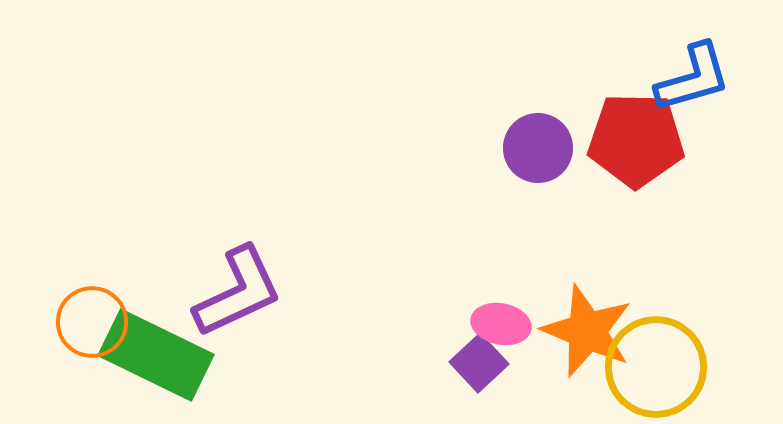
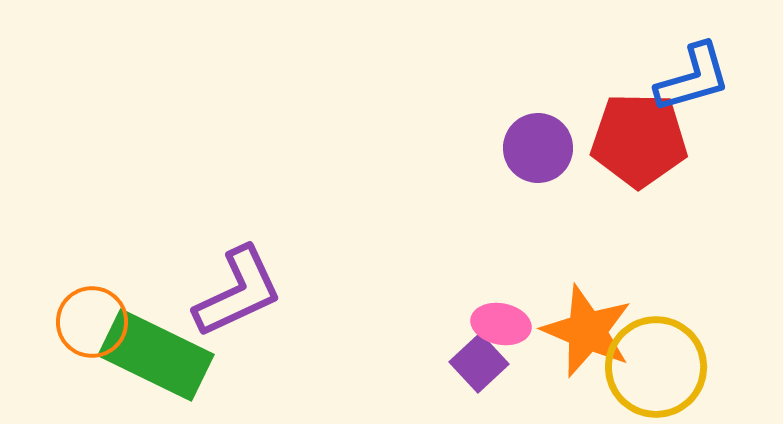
red pentagon: moved 3 px right
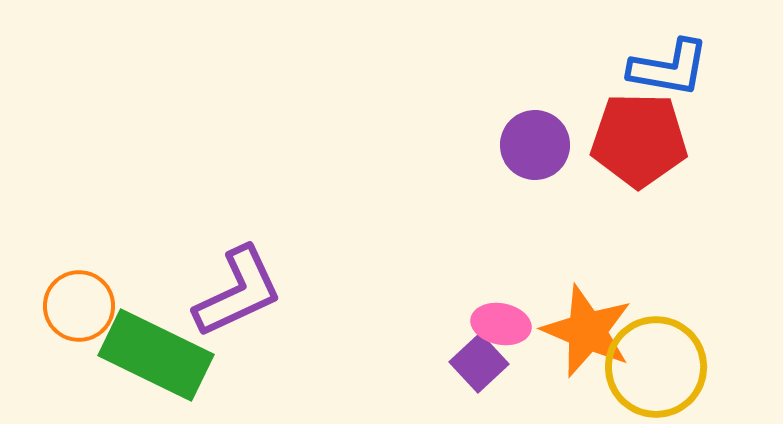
blue L-shape: moved 24 px left, 10 px up; rotated 26 degrees clockwise
purple circle: moved 3 px left, 3 px up
orange circle: moved 13 px left, 16 px up
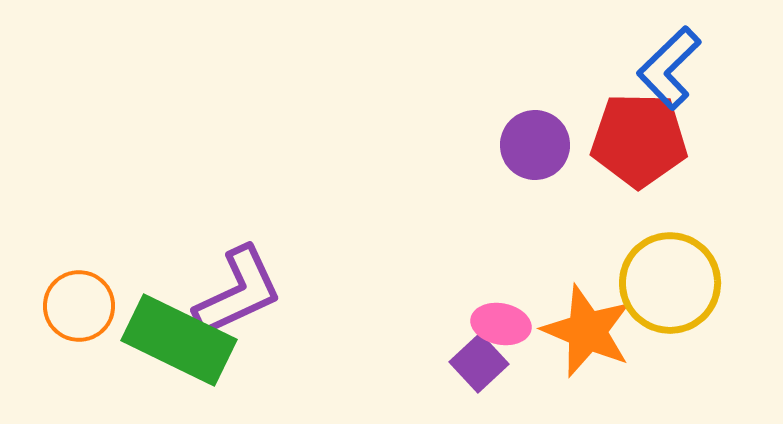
blue L-shape: rotated 126 degrees clockwise
green rectangle: moved 23 px right, 15 px up
yellow circle: moved 14 px right, 84 px up
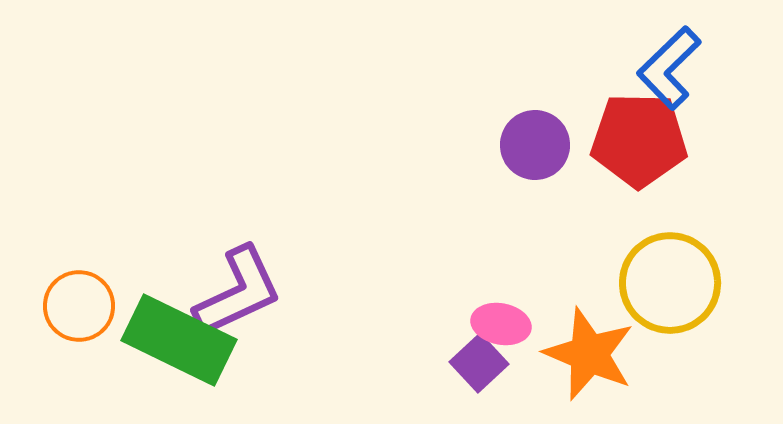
orange star: moved 2 px right, 23 px down
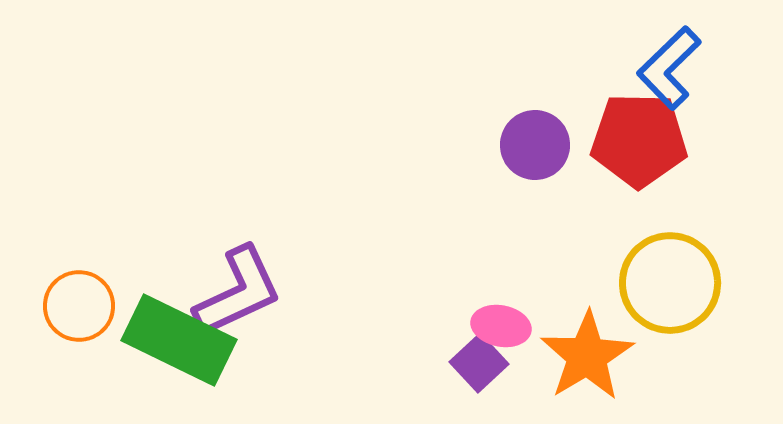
pink ellipse: moved 2 px down
orange star: moved 2 px left, 2 px down; rotated 18 degrees clockwise
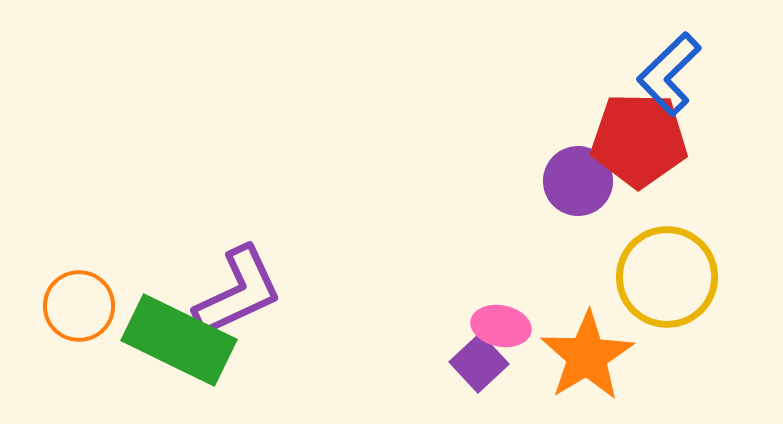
blue L-shape: moved 6 px down
purple circle: moved 43 px right, 36 px down
yellow circle: moved 3 px left, 6 px up
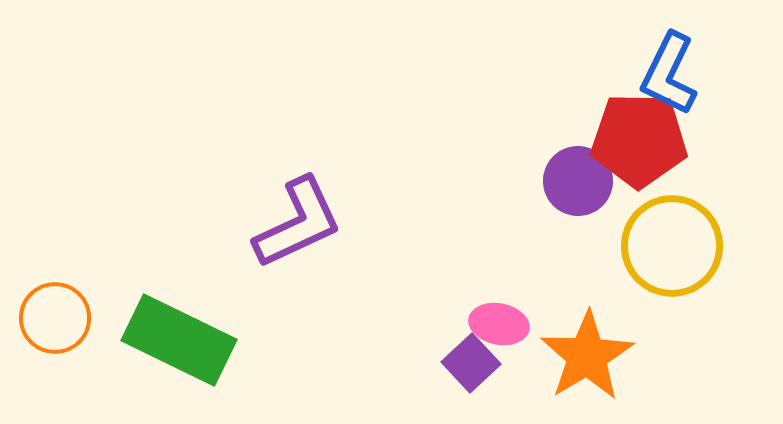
blue L-shape: rotated 20 degrees counterclockwise
yellow circle: moved 5 px right, 31 px up
purple L-shape: moved 60 px right, 69 px up
orange circle: moved 24 px left, 12 px down
pink ellipse: moved 2 px left, 2 px up
purple square: moved 8 px left
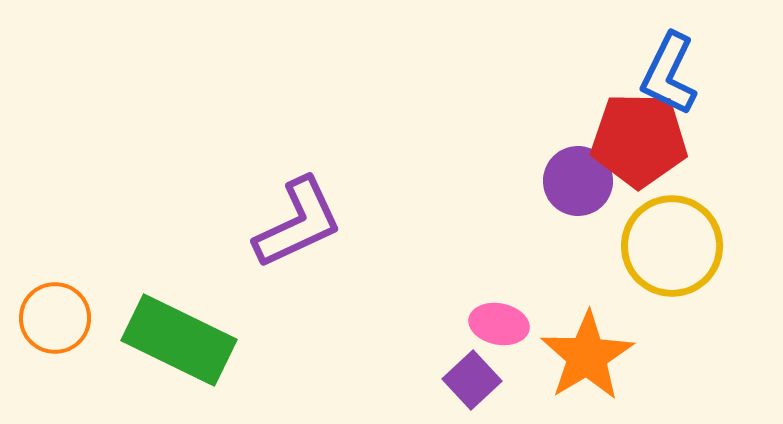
purple square: moved 1 px right, 17 px down
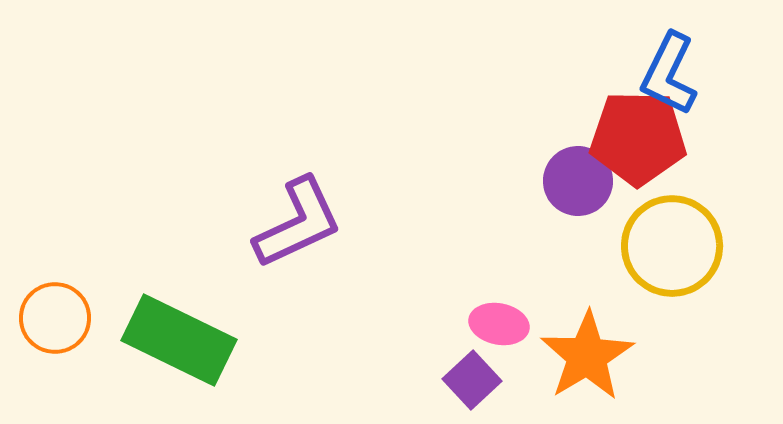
red pentagon: moved 1 px left, 2 px up
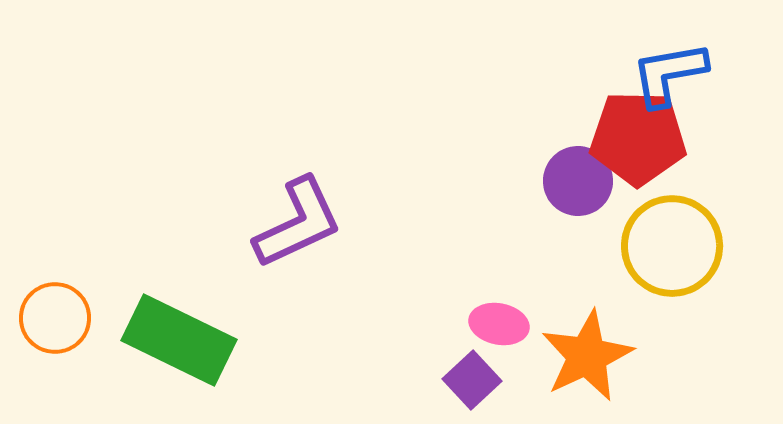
blue L-shape: rotated 54 degrees clockwise
orange star: rotated 6 degrees clockwise
